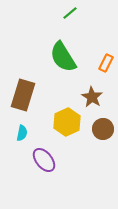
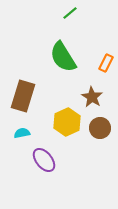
brown rectangle: moved 1 px down
brown circle: moved 3 px left, 1 px up
cyan semicircle: rotated 112 degrees counterclockwise
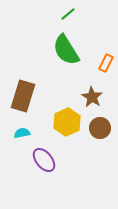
green line: moved 2 px left, 1 px down
green semicircle: moved 3 px right, 7 px up
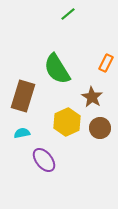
green semicircle: moved 9 px left, 19 px down
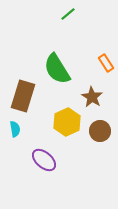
orange rectangle: rotated 60 degrees counterclockwise
brown circle: moved 3 px down
cyan semicircle: moved 7 px left, 4 px up; rotated 91 degrees clockwise
purple ellipse: rotated 10 degrees counterclockwise
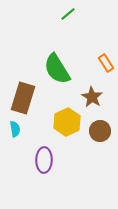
brown rectangle: moved 2 px down
purple ellipse: rotated 50 degrees clockwise
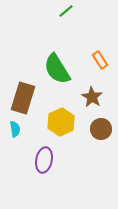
green line: moved 2 px left, 3 px up
orange rectangle: moved 6 px left, 3 px up
yellow hexagon: moved 6 px left
brown circle: moved 1 px right, 2 px up
purple ellipse: rotated 10 degrees clockwise
